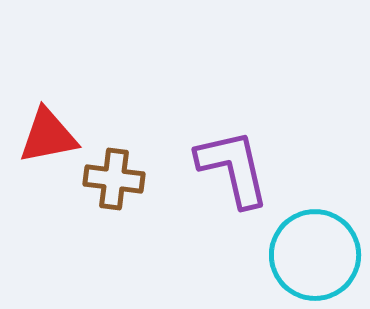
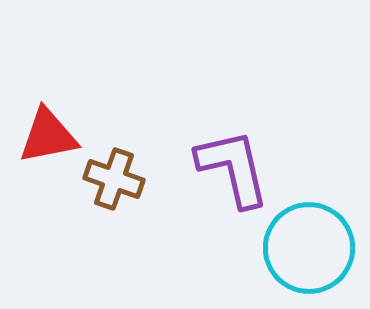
brown cross: rotated 12 degrees clockwise
cyan circle: moved 6 px left, 7 px up
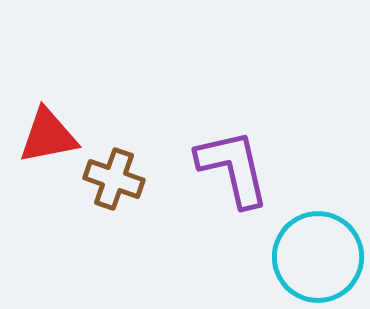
cyan circle: moved 9 px right, 9 px down
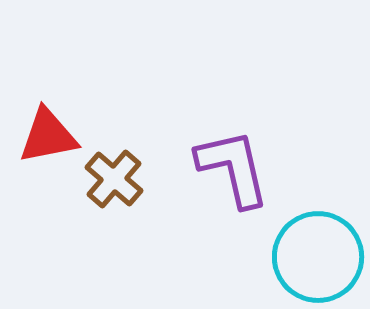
brown cross: rotated 22 degrees clockwise
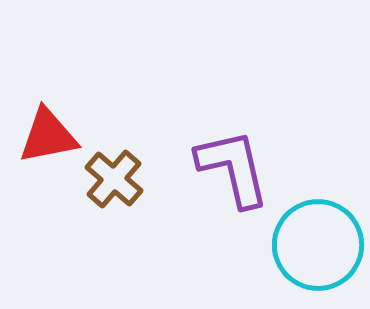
cyan circle: moved 12 px up
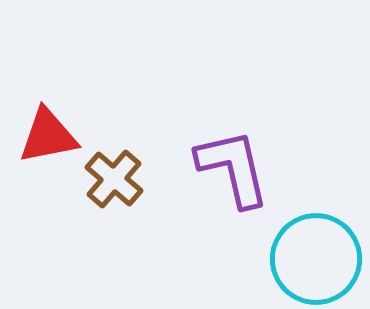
cyan circle: moved 2 px left, 14 px down
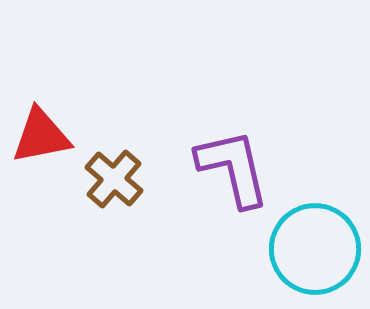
red triangle: moved 7 px left
cyan circle: moved 1 px left, 10 px up
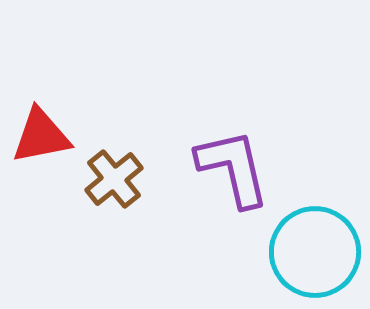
brown cross: rotated 10 degrees clockwise
cyan circle: moved 3 px down
